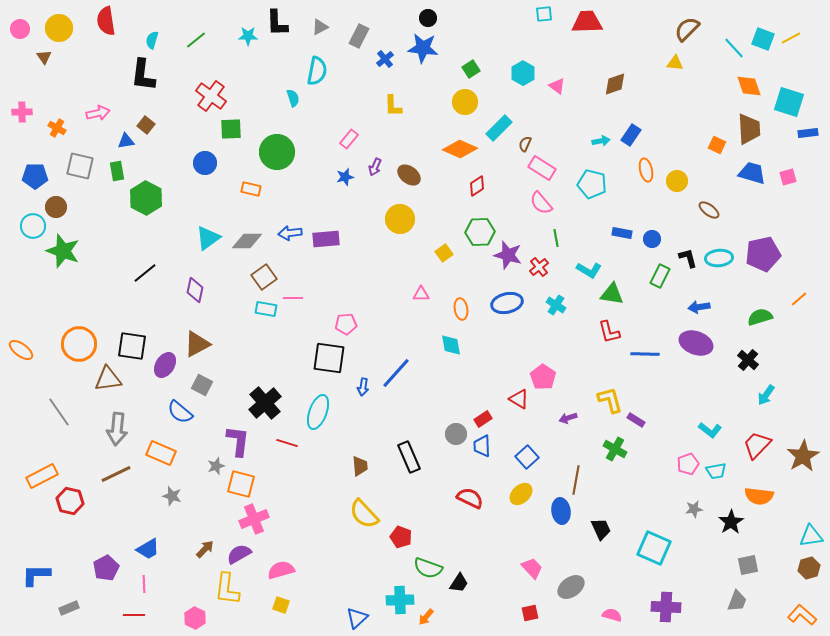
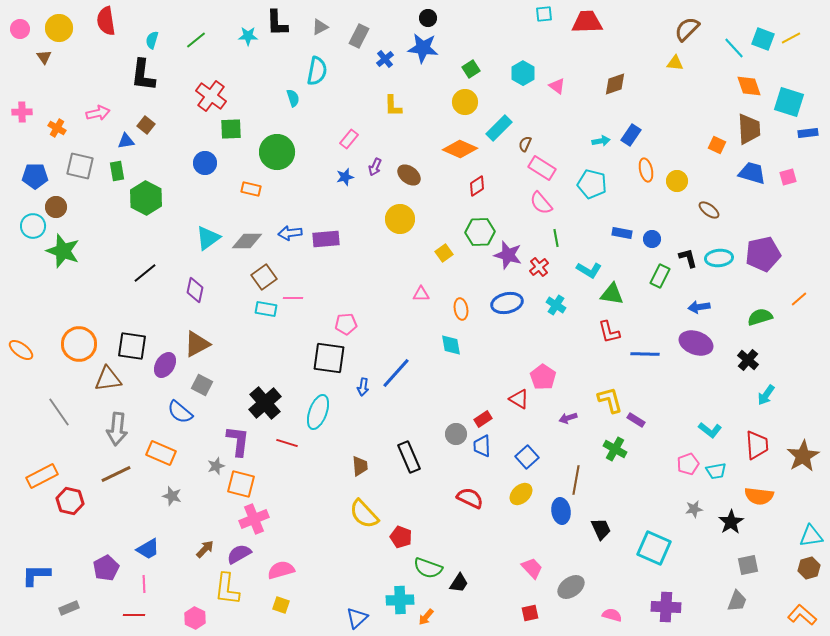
red trapezoid at (757, 445): rotated 132 degrees clockwise
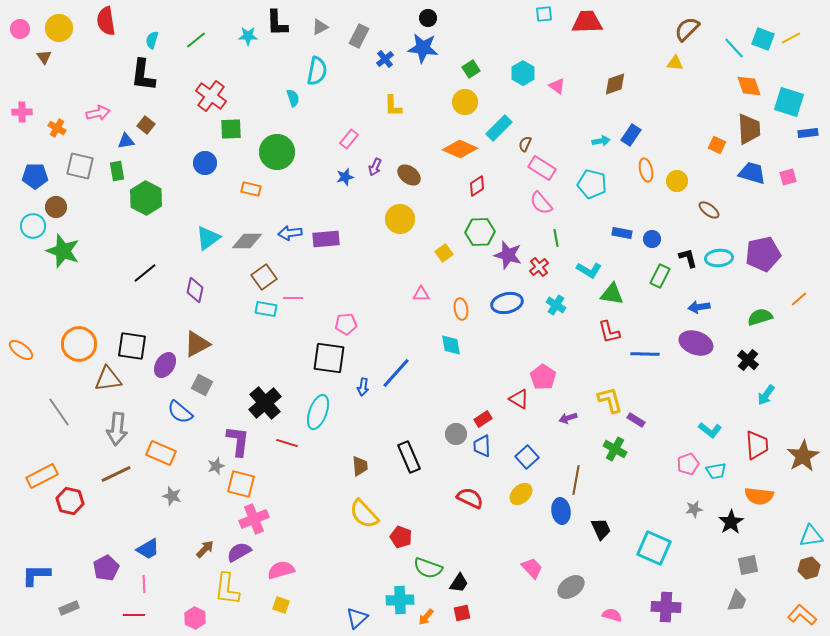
purple semicircle at (239, 554): moved 2 px up
red square at (530, 613): moved 68 px left
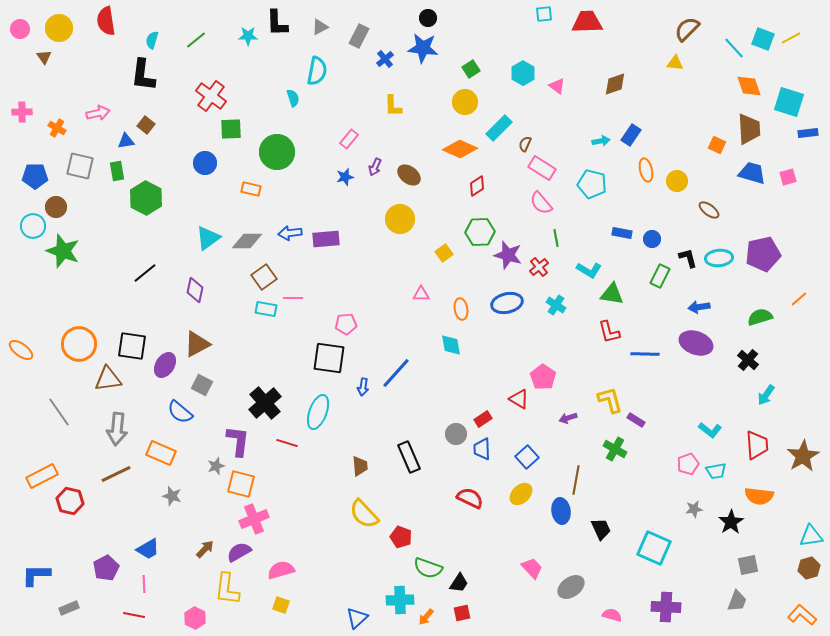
blue trapezoid at (482, 446): moved 3 px down
red line at (134, 615): rotated 10 degrees clockwise
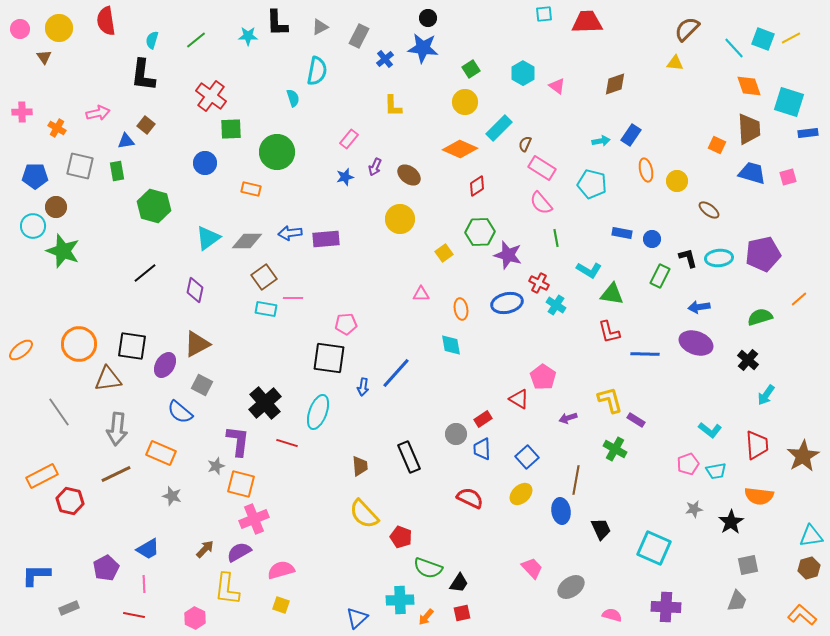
green hexagon at (146, 198): moved 8 px right, 8 px down; rotated 12 degrees counterclockwise
red cross at (539, 267): moved 16 px down; rotated 24 degrees counterclockwise
orange ellipse at (21, 350): rotated 75 degrees counterclockwise
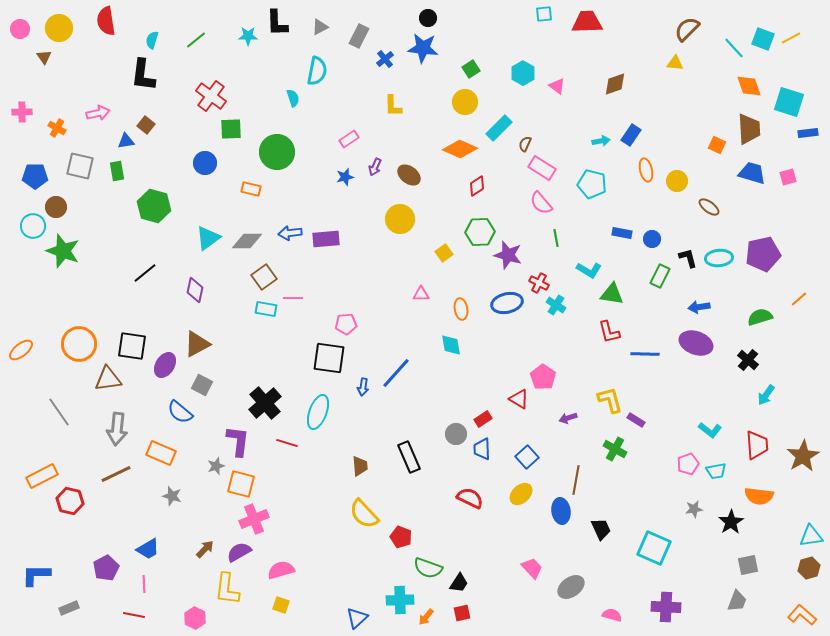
pink rectangle at (349, 139): rotated 18 degrees clockwise
brown ellipse at (709, 210): moved 3 px up
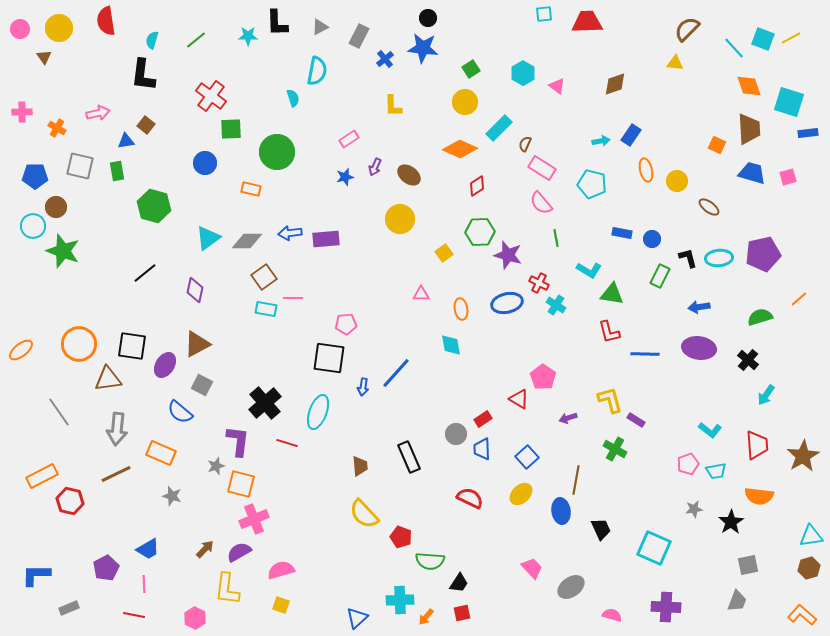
purple ellipse at (696, 343): moved 3 px right, 5 px down; rotated 12 degrees counterclockwise
green semicircle at (428, 568): moved 2 px right, 7 px up; rotated 16 degrees counterclockwise
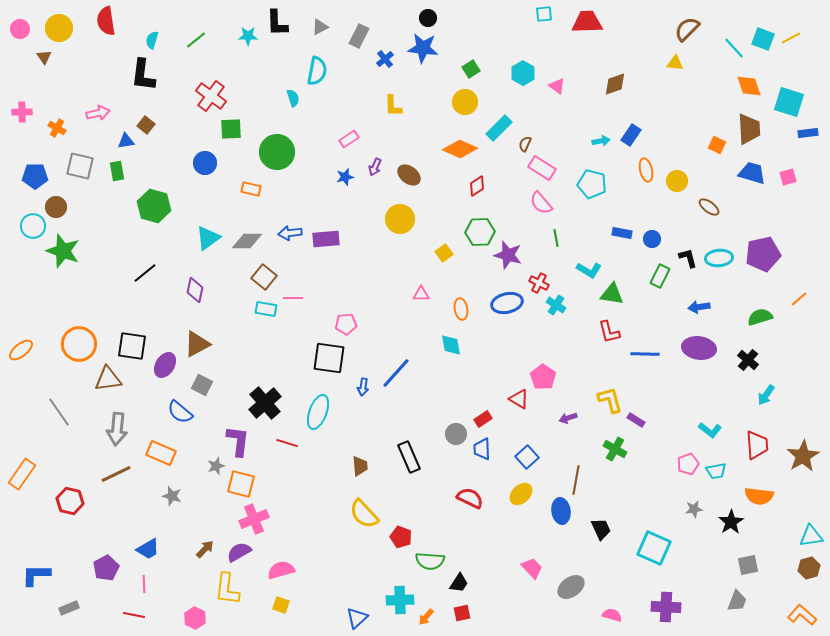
brown square at (264, 277): rotated 15 degrees counterclockwise
orange rectangle at (42, 476): moved 20 px left, 2 px up; rotated 28 degrees counterclockwise
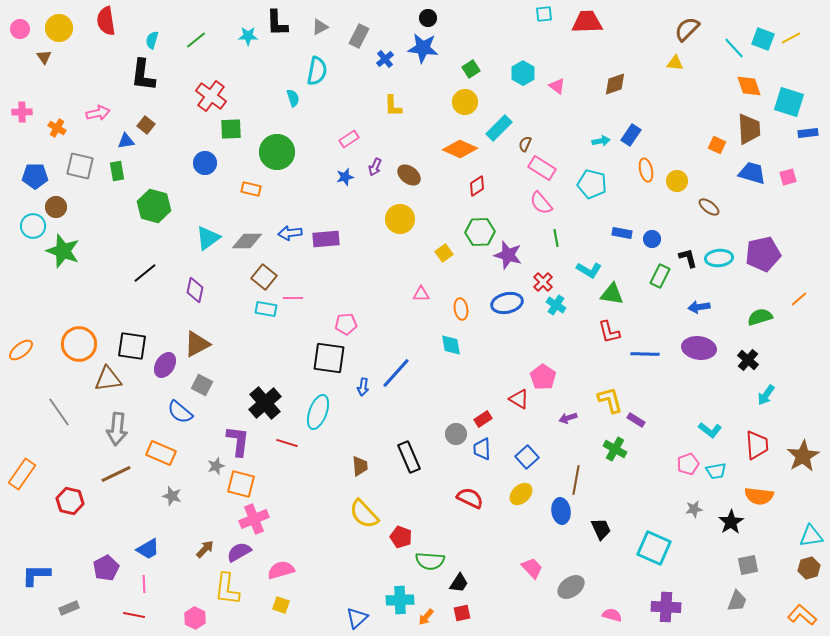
red cross at (539, 283): moved 4 px right, 1 px up; rotated 18 degrees clockwise
